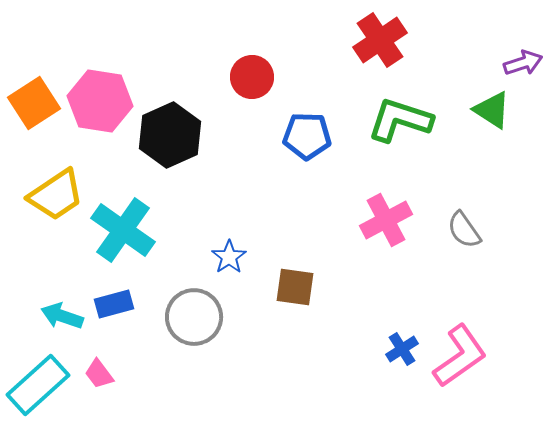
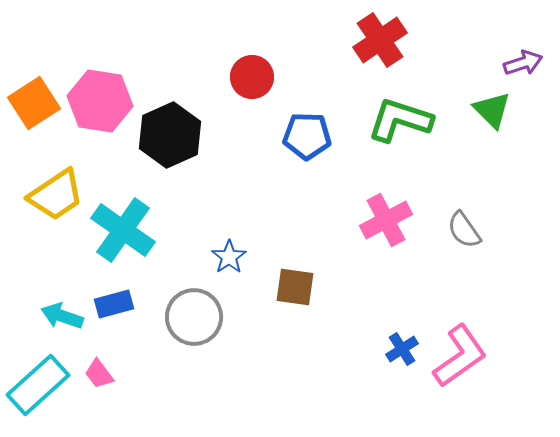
green triangle: rotated 12 degrees clockwise
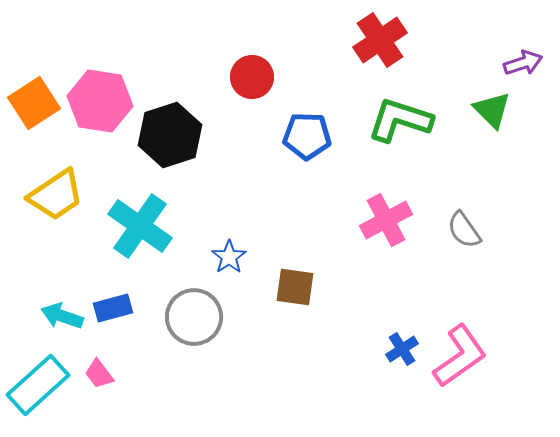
black hexagon: rotated 6 degrees clockwise
cyan cross: moved 17 px right, 4 px up
blue rectangle: moved 1 px left, 4 px down
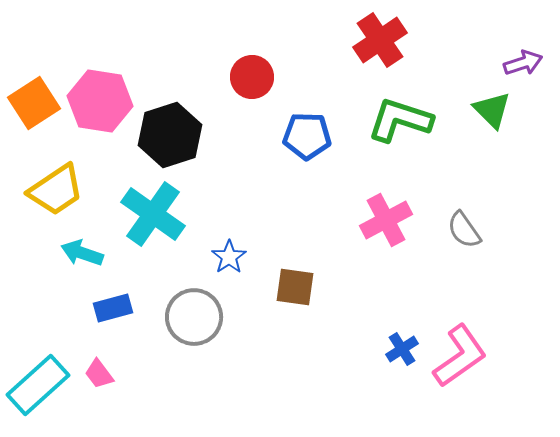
yellow trapezoid: moved 5 px up
cyan cross: moved 13 px right, 12 px up
cyan arrow: moved 20 px right, 63 px up
